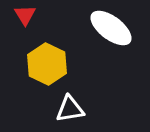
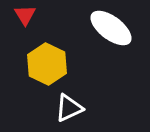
white triangle: moved 1 px left, 1 px up; rotated 16 degrees counterclockwise
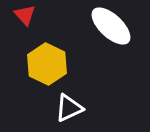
red triangle: rotated 10 degrees counterclockwise
white ellipse: moved 2 px up; rotated 6 degrees clockwise
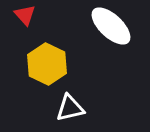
white triangle: moved 1 px right; rotated 12 degrees clockwise
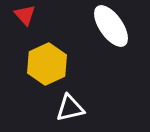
white ellipse: rotated 12 degrees clockwise
yellow hexagon: rotated 9 degrees clockwise
